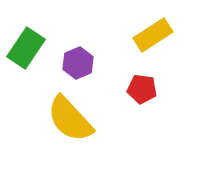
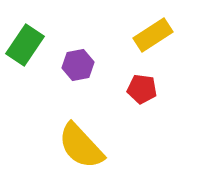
green rectangle: moved 1 px left, 3 px up
purple hexagon: moved 2 px down; rotated 12 degrees clockwise
yellow semicircle: moved 11 px right, 27 px down
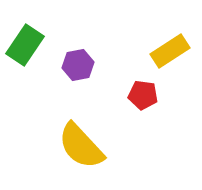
yellow rectangle: moved 17 px right, 16 px down
red pentagon: moved 1 px right, 6 px down
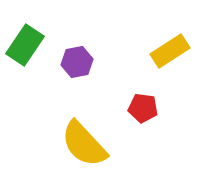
purple hexagon: moved 1 px left, 3 px up
red pentagon: moved 13 px down
yellow semicircle: moved 3 px right, 2 px up
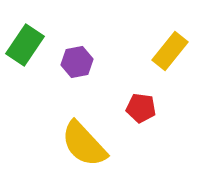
yellow rectangle: rotated 18 degrees counterclockwise
red pentagon: moved 2 px left
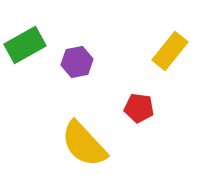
green rectangle: rotated 27 degrees clockwise
red pentagon: moved 2 px left
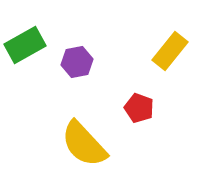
red pentagon: rotated 12 degrees clockwise
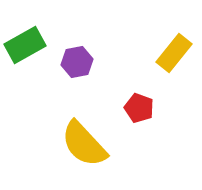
yellow rectangle: moved 4 px right, 2 px down
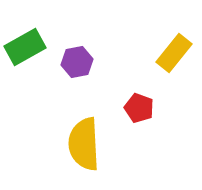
green rectangle: moved 2 px down
yellow semicircle: rotated 40 degrees clockwise
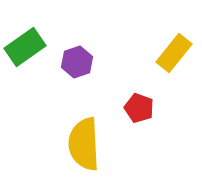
green rectangle: rotated 6 degrees counterclockwise
purple hexagon: rotated 8 degrees counterclockwise
